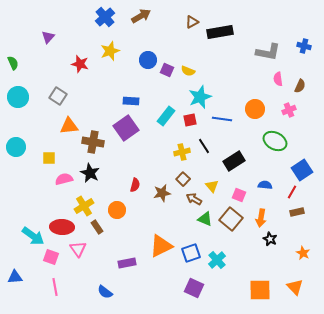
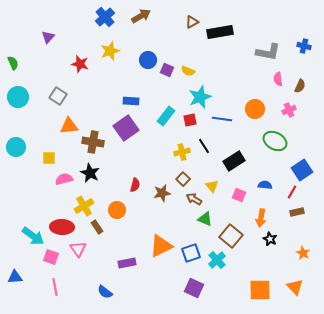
brown square at (231, 219): moved 17 px down
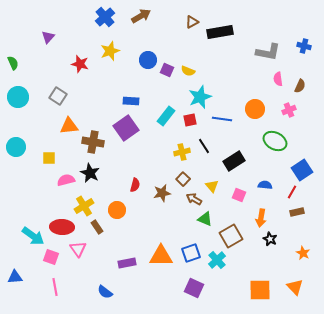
pink semicircle at (64, 179): moved 2 px right, 1 px down
brown square at (231, 236): rotated 20 degrees clockwise
orange triangle at (161, 246): moved 10 px down; rotated 25 degrees clockwise
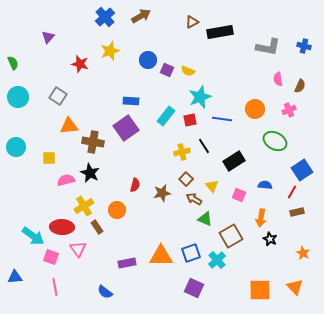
gray L-shape at (268, 52): moved 5 px up
brown square at (183, 179): moved 3 px right
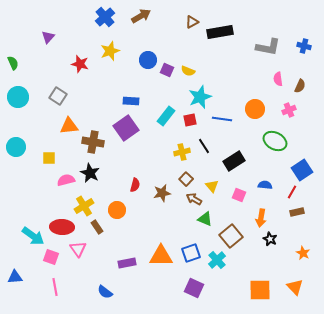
brown square at (231, 236): rotated 10 degrees counterclockwise
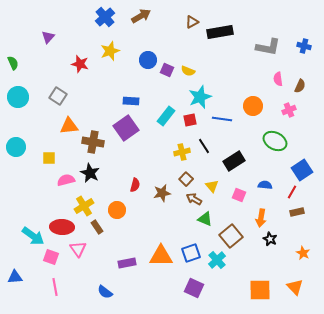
orange circle at (255, 109): moved 2 px left, 3 px up
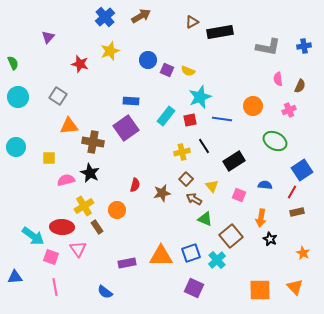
blue cross at (304, 46): rotated 24 degrees counterclockwise
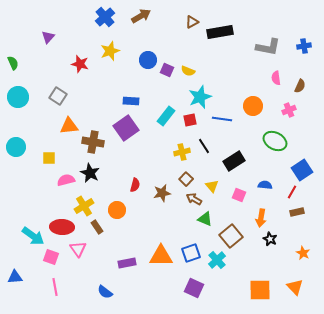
pink semicircle at (278, 79): moved 2 px left, 1 px up
